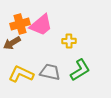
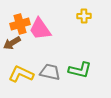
pink trapezoid: moved 1 px left, 4 px down; rotated 95 degrees clockwise
yellow cross: moved 15 px right, 25 px up
green L-shape: rotated 45 degrees clockwise
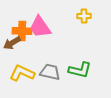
orange cross: moved 2 px right, 7 px down; rotated 18 degrees clockwise
pink trapezoid: moved 2 px up
yellow L-shape: moved 1 px right, 1 px up
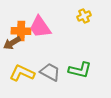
yellow cross: rotated 24 degrees counterclockwise
orange cross: moved 1 px left
gray trapezoid: rotated 15 degrees clockwise
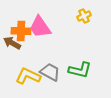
brown arrow: rotated 60 degrees clockwise
yellow L-shape: moved 6 px right, 3 px down
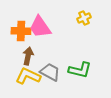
yellow cross: moved 2 px down
brown arrow: moved 16 px right, 13 px down; rotated 72 degrees clockwise
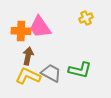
yellow cross: moved 2 px right
gray trapezoid: moved 1 px right, 1 px down
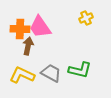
orange cross: moved 1 px left, 2 px up
brown arrow: moved 10 px up
yellow L-shape: moved 6 px left, 1 px up
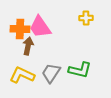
yellow cross: rotated 24 degrees clockwise
gray trapezoid: rotated 85 degrees counterclockwise
